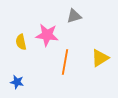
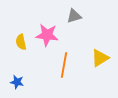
orange line: moved 1 px left, 3 px down
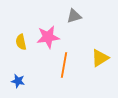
pink star: moved 1 px right, 2 px down; rotated 15 degrees counterclockwise
blue star: moved 1 px right, 1 px up
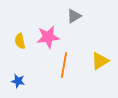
gray triangle: rotated 14 degrees counterclockwise
yellow semicircle: moved 1 px left, 1 px up
yellow triangle: moved 3 px down
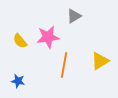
yellow semicircle: rotated 28 degrees counterclockwise
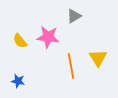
pink star: rotated 15 degrees clockwise
yellow triangle: moved 2 px left, 3 px up; rotated 30 degrees counterclockwise
orange line: moved 7 px right, 1 px down; rotated 20 degrees counterclockwise
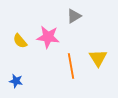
blue star: moved 2 px left
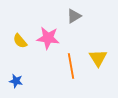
pink star: moved 1 px down
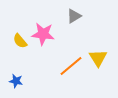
pink star: moved 5 px left, 4 px up
orange line: rotated 60 degrees clockwise
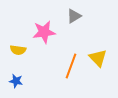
pink star: moved 1 px right, 2 px up; rotated 15 degrees counterclockwise
yellow semicircle: moved 2 px left, 9 px down; rotated 42 degrees counterclockwise
yellow triangle: rotated 12 degrees counterclockwise
orange line: rotated 30 degrees counterclockwise
